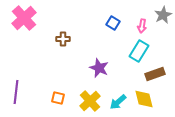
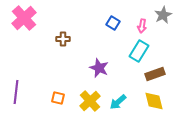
yellow diamond: moved 10 px right, 2 px down
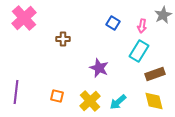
orange square: moved 1 px left, 2 px up
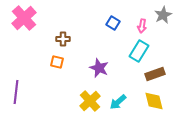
orange square: moved 34 px up
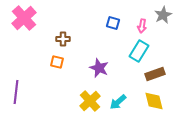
blue square: rotated 16 degrees counterclockwise
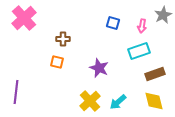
cyan rectangle: rotated 40 degrees clockwise
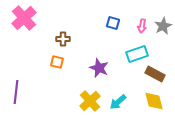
gray star: moved 11 px down
cyan rectangle: moved 2 px left, 3 px down
brown rectangle: rotated 48 degrees clockwise
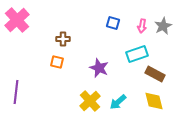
pink cross: moved 7 px left, 2 px down
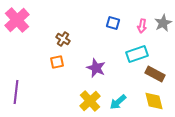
gray star: moved 3 px up
brown cross: rotated 32 degrees clockwise
orange square: rotated 24 degrees counterclockwise
purple star: moved 3 px left
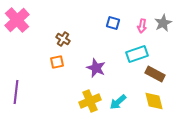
yellow cross: rotated 20 degrees clockwise
